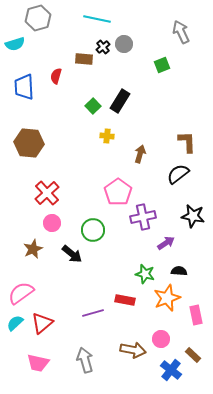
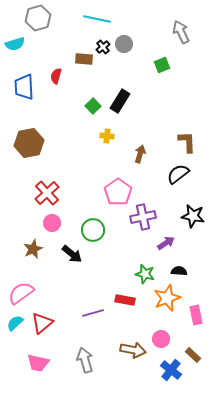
brown hexagon at (29, 143): rotated 16 degrees counterclockwise
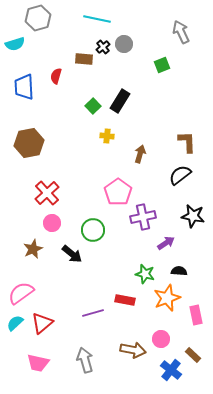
black semicircle at (178, 174): moved 2 px right, 1 px down
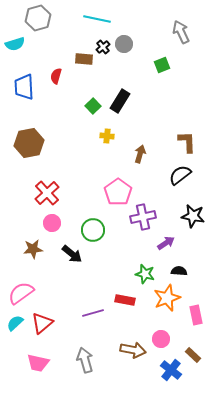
brown star at (33, 249): rotated 18 degrees clockwise
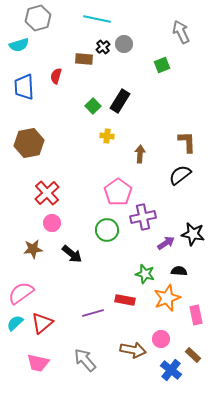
cyan semicircle at (15, 44): moved 4 px right, 1 px down
brown arrow at (140, 154): rotated 12 degrees counterclockwise
black star at (193, 216): moved 18 px down
green circle at (93, 230): moved 14 px right
gray arrow at (85, 360): rotated 25 degrees counterclockwise
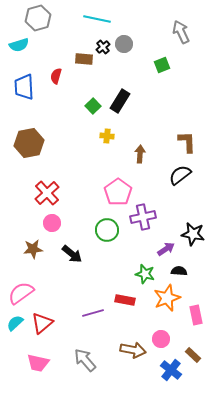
purple arrow at (166, 243): moved 6 px down
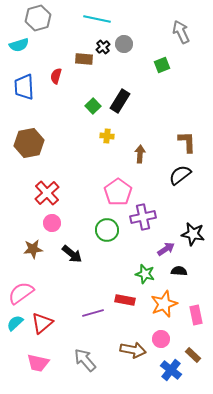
orange star at (167, 298): moved 3 px left, 6 px down
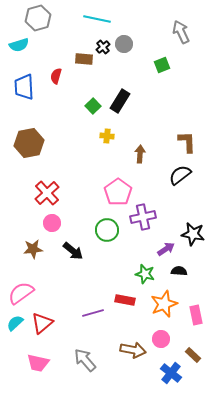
black arrow at (72, 254): moved 1 px right, 3 px up
blue cross at (171, 370): moved 3 px down
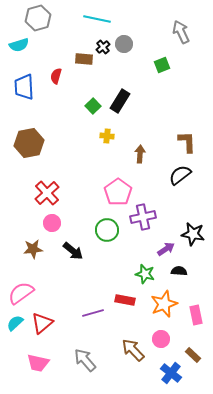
brown arrow at (133, 350): rotated 145 degrees counterclockwise
